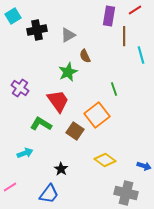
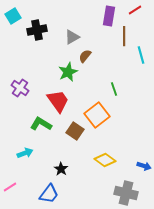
gray triangle: moved 4 px right, 2 px down
brown semicircle: rotated 64 degrees clockwise
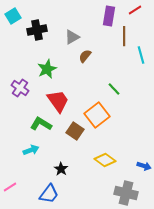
green star: moved 21 px left, 3 px up
green line: rotated 24 degrees counterclockwise
cyan arrow: moved 6 px right, 3 px up
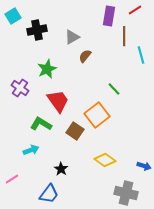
pink line: moved 2 px right, 8 px up
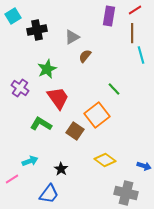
brown line: moved 8 px right, 3 px up
red trapezoid: moved 3 px up
cyan arrow: moved 1 px left, 11 px down
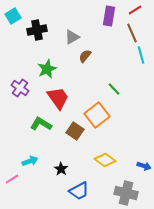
brown line: rotated 24 degrees counterclockwise
blue trapezoid: moved 30 px right, 3 px up; rotated 25 degrees clockwise
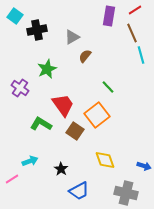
cyan square: moved 2 px right; rotated 21 degrees counterclockwise
green line: moved 6 px left, 2 px up
red trapezoid: moved 5 px right, 7 px down
yellow diamond: rotated 35 degrees clockwise
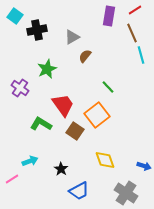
gray cross: rotated 20 degrees clockwise
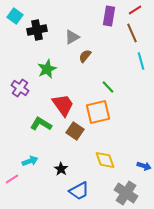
cyan line: moved 6 px down
orange square: moved 1 px right, 3 px up; rotated 25 degrees clockwise
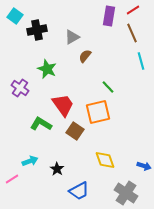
red line: moved 2 px left
green star: rotated 24 degrees counterclockwise
black star: moved 4 px left
